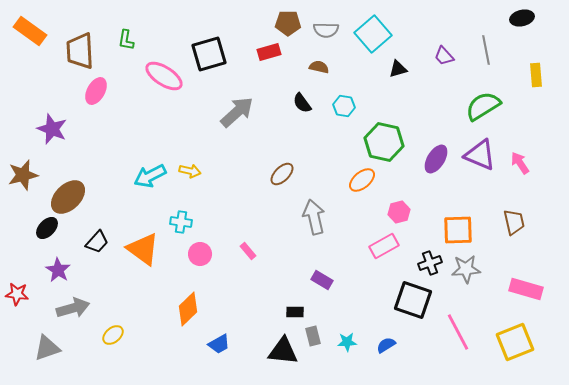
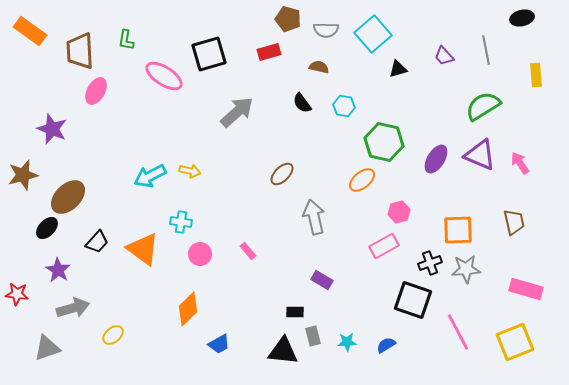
brown pentagon at (288, 23): moved 4 px up; rotated 15 degrees clockwise
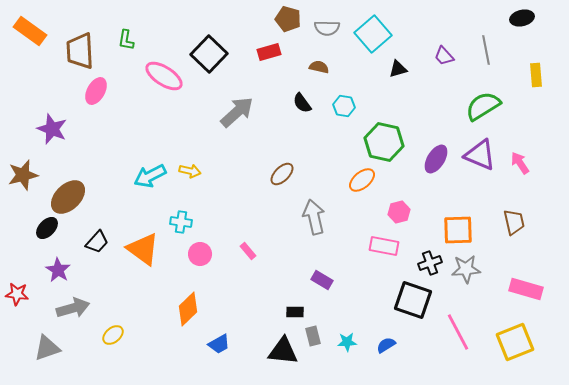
gray semicircle at (326, 30): moved 1 px right, 2 px up
black square at (209, 54): rotated 30 degrees counterclockwise
pink rectangle at (384, 246): rotated 40 degrees clockwise
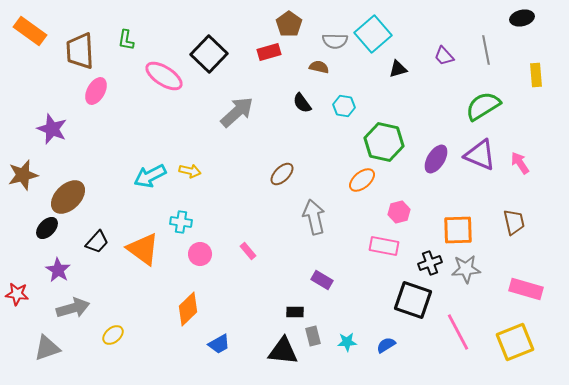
brown pentagon at (288, 19): moved 1 px right, 5 px down; rotated 20 degrees clockwise
gray semicircle at (327, 28): moved 8 px right, 13 px down
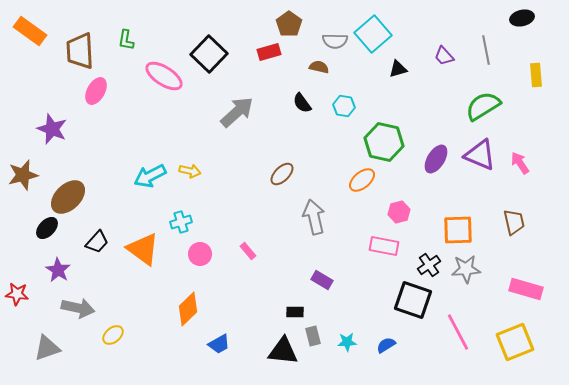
cyan cross at (181, 222): rotated 25 degrees counterclockwise
black cross at (430, 263): moved 1 px left, 2 px down; rotated 15 degrees counterclockwise
gray arrow at (73, 308): moved 5 px right; rotated 28 degrees clockwise
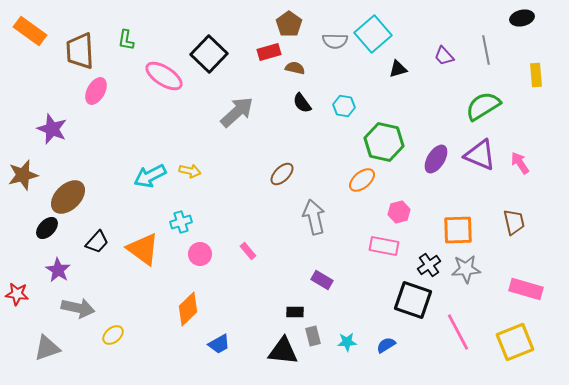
brown semicircle at (319, 67): moved 24 px left, 1 px down
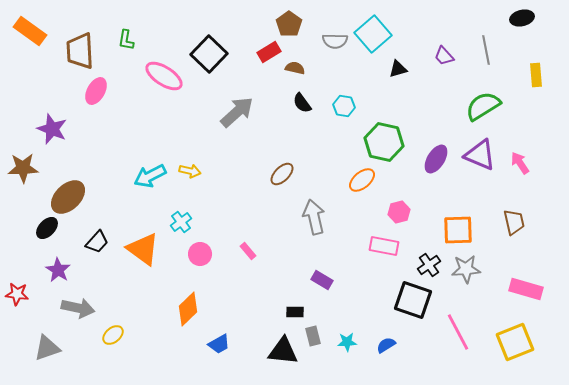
red rectangle at (269, 52): rotated 15 degrees counterclockwise
brown star at (23, 175): moved 7 px up; rotated 12 degrees clockwise
cyan cross at (181, 222): rotated 20 degrees counterclockwise
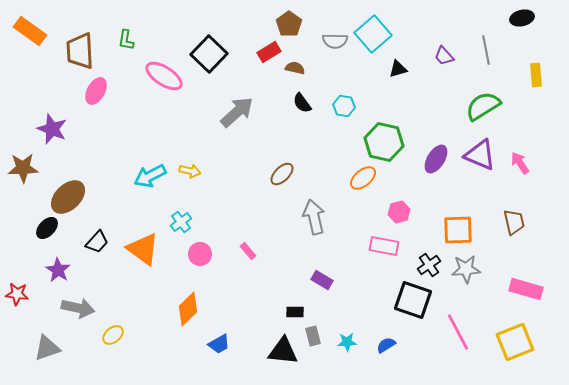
orange ellipse at (362, 180): moved 1 px right, 2 px up
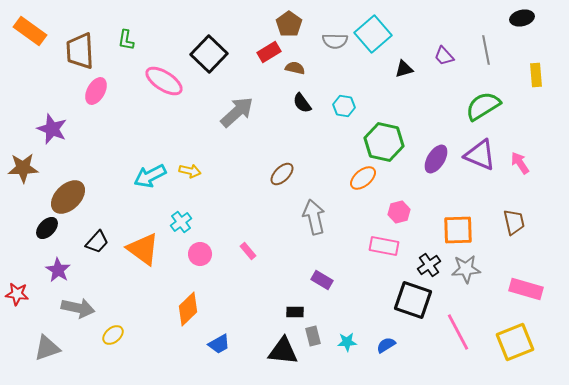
black triangle at (398, 69): moved 6 px right
pink ellipse at (164, 76): moved 5 px down
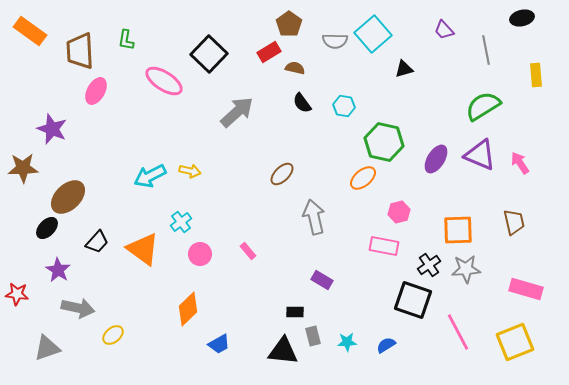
purple trapezoid at (444, 56): moved 26 px up
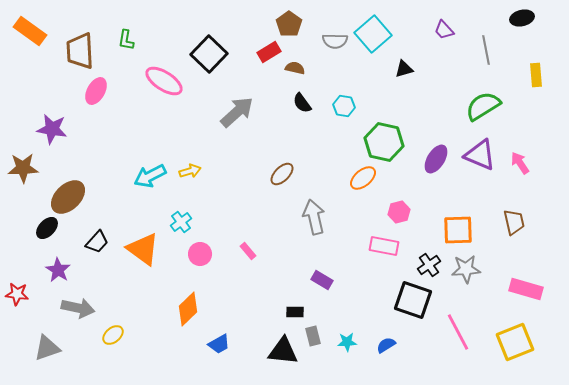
purple star at (52, 129): rotated 12 degrees counterclockwise
yellow arrow at (190, 171): rotated 30 degrees counterclockwise
